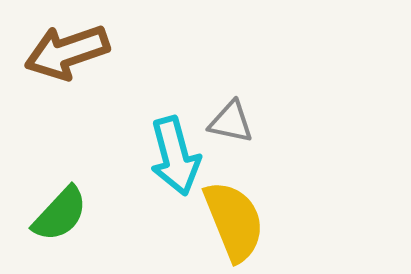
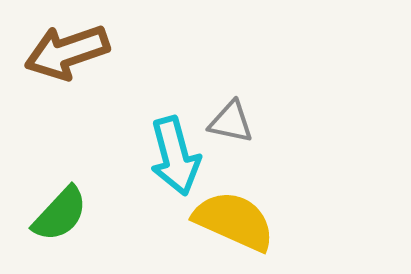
yellow semicircle: rotated 44 degrees counterclockwise
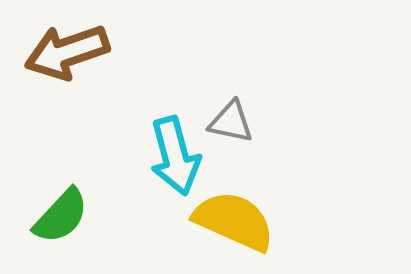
green semicircle: moved 1 px right, 2 px down
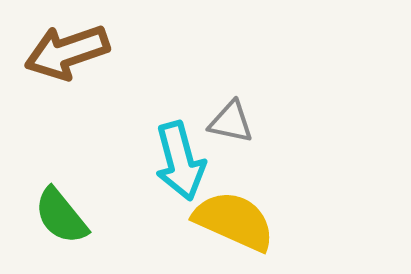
cyan arrow: moved 5 px right, 5 px down
green semicircle: rotated 98 degrees clockwise
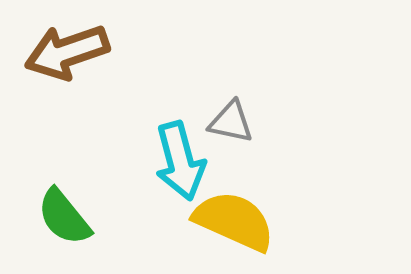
green semicircle: moved 3 px right, 1 px down
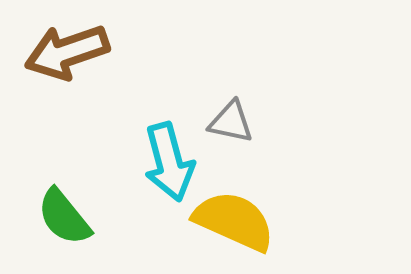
cyan arrow: moved 11 px left, 1 px down
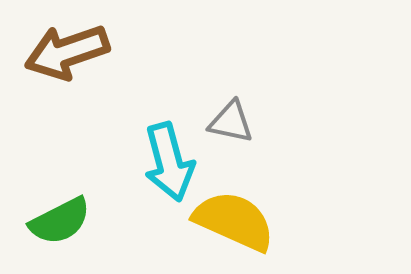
green semicircle: moved 4 px left, 4 px down; rotated 78 degrees counterclockwise
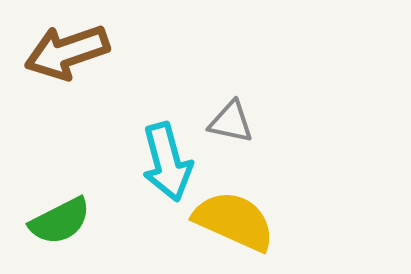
cyan arrow: moved 2 px left
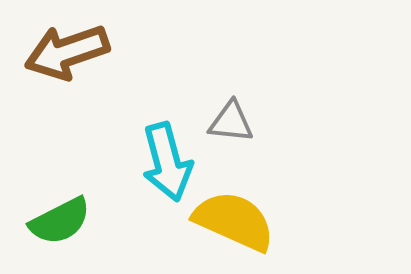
gray triangle: rotated 6 degrees counterclockwise
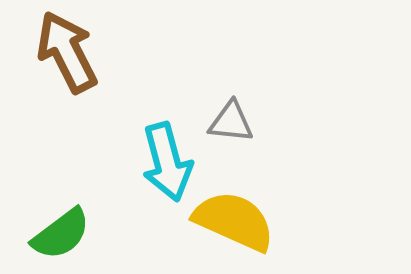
brown arrow: rotated 82 degrees clockwise
green semicircle: moved 1 px right, 13 px down; rotated 10 degrees counterclockwise
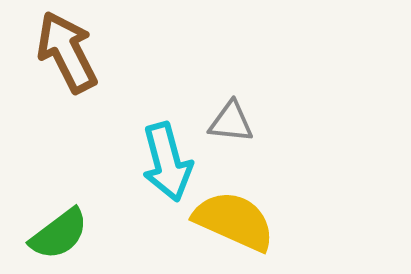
green semicircle: moved 2 px left
